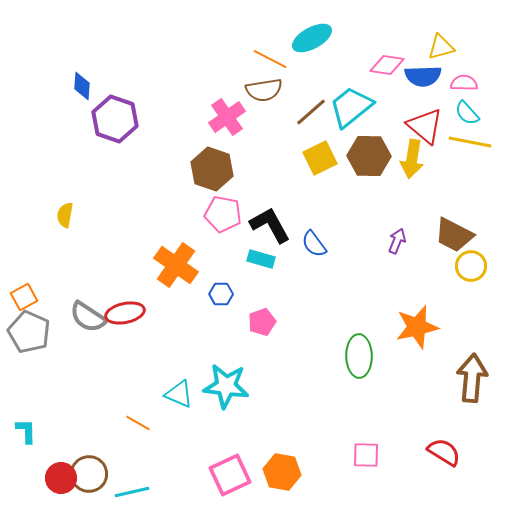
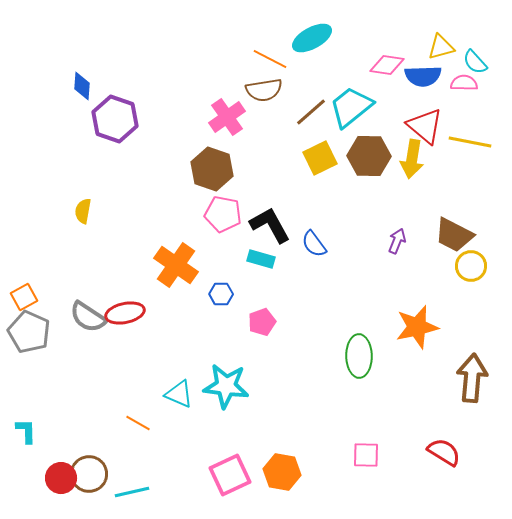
cyan semicircle at (467, 113): moved 8 px right, 51 px up
yellow semicircle at (65, 215): moved 18 px right, 4 px up
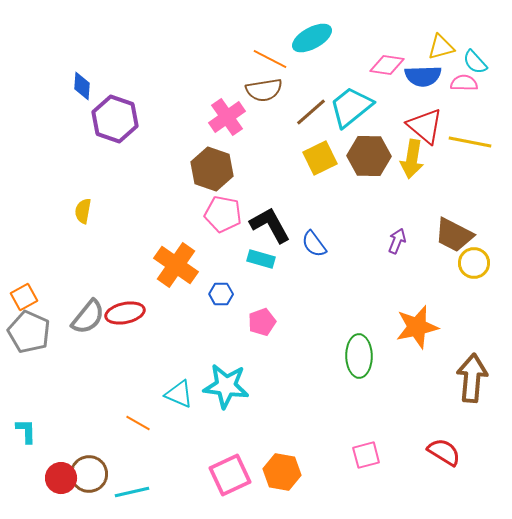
yellow circle at (471, 266): moved 3 px right, 3 px up
gray semicircle at (88, 317): rotated 84 degrees counterclockwise
pink square at (366, 455): rotated 16 degrees counterclockwise
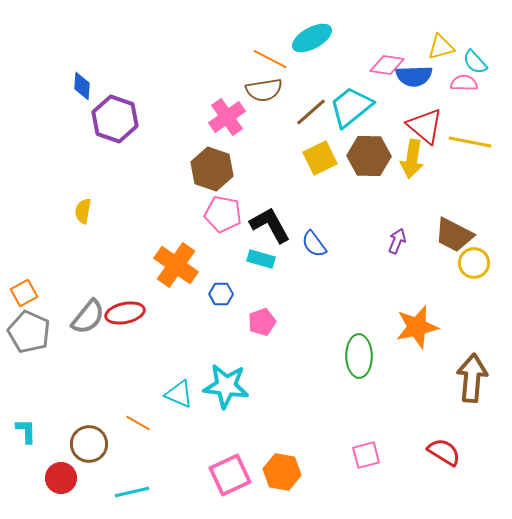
blue semicircle at (423, 76): moved 9 px left
orange square at (24, 297): moved 4 px up
brown circle at (89, 474): moved 30 px up
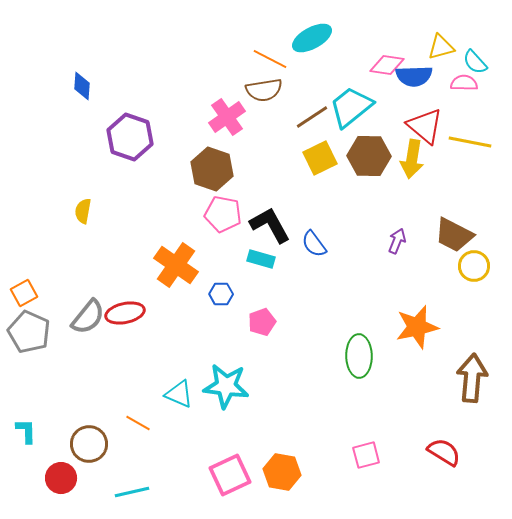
brown line at (311, 112): moved 1 px right, 5 px down; rotated 8 degrees clockwise
purple hexagon at (115, 119): moved 15 px right, 18 px down
yellow circle at (474, 263): moved 3 px down
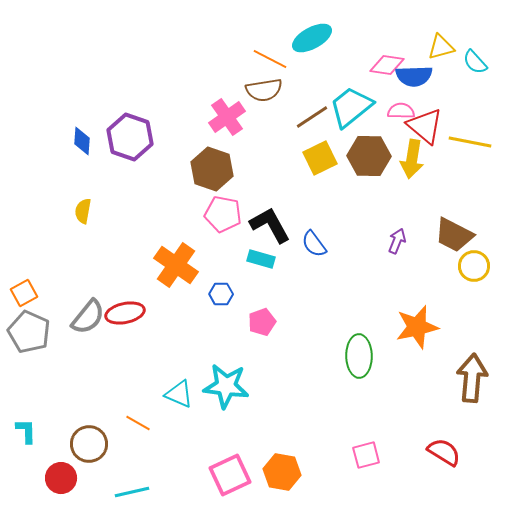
pink semicircle at (464, 83): moved 63 px left, 28 px down
blue diamond at (82, 86): moved 55 px down
